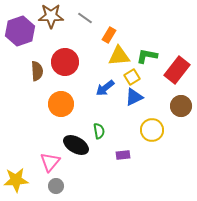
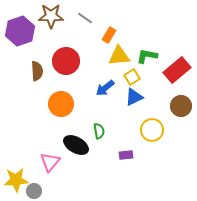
red circle: moved 1 px right, 1 px up
red rectangle: rotated 12 degrees clockwise
purple rectangle: moved 3 px right
gray circle: moved 22 px left, 5 px down
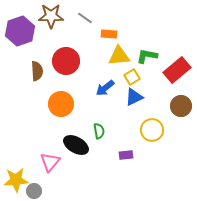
orange rectangle: moved 1 px up; rotated 63 degrees clockwise
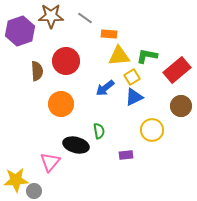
black ellipse: rotated 15 degrees counterclockwise
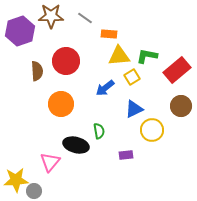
blue triangle: moved 12 px down
